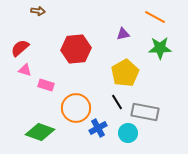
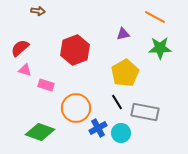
red hexagon: moved 1 px left, 1 px down; rotated 16 degrees counterclockwise
cyan circle: moved 7 px left
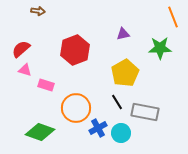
orange line: moved 18 px right; rotated 40 degrees clockwise
red semicircle: moved 1 px right, 1 px down
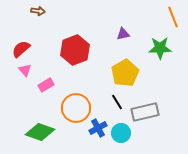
pink triangle: rotated 32 degrees clockwise
pink rectangle: rotated 49 degrees counterclockwise
gray rectangle: rotated 24 degrees counterclockwise
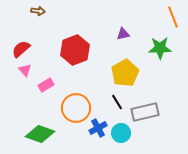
green diamond: moved 2 px down
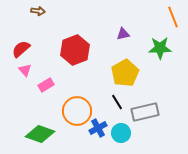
orange circle: moved 1 px right, 3 px down
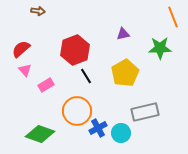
black line: moved 31 px left, 26 px up
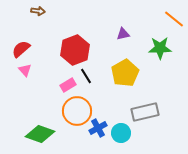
orange line: moved 1 px right, 2 px down; rotated 30 degrees counterclockwise
pink rectangle: moved 22 px right
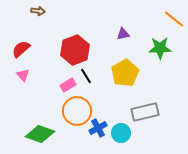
pink triangle: moved 2 px left, 5 px down
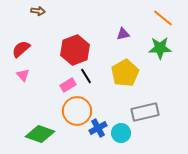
orange line: moved 11 px left, 1 px up
